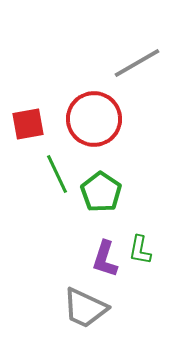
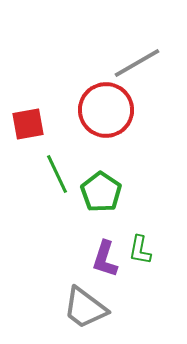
red circle: moved 12 px right, 9 px up
gray trapezoid: rotated 12 degrees clockwise
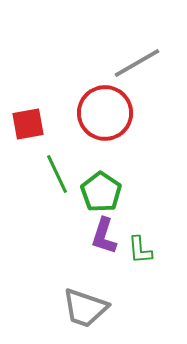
red circle: moved 1 px left, 3 px down
green L-shape: rotated 16 degrees counterclockwise
purple L-shape: moved 1 px left, 23 px up
gray trapezoid: rotated 18 degrees counterclockwise
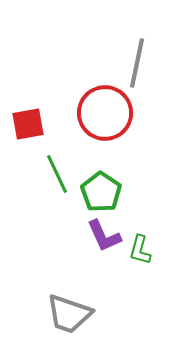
gray line: rotated 48 degrees counterclockwise
purple L-shape: rotated 42 degrees counterclockwise
green L-shape: rotated 20 degrees clockwise
gray trapezoid: moved 16 px left, 6 px down
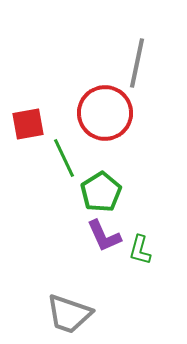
green line: moved 7 px right, 16 px up
green pentagon: rotated 6 degrees clockwise
